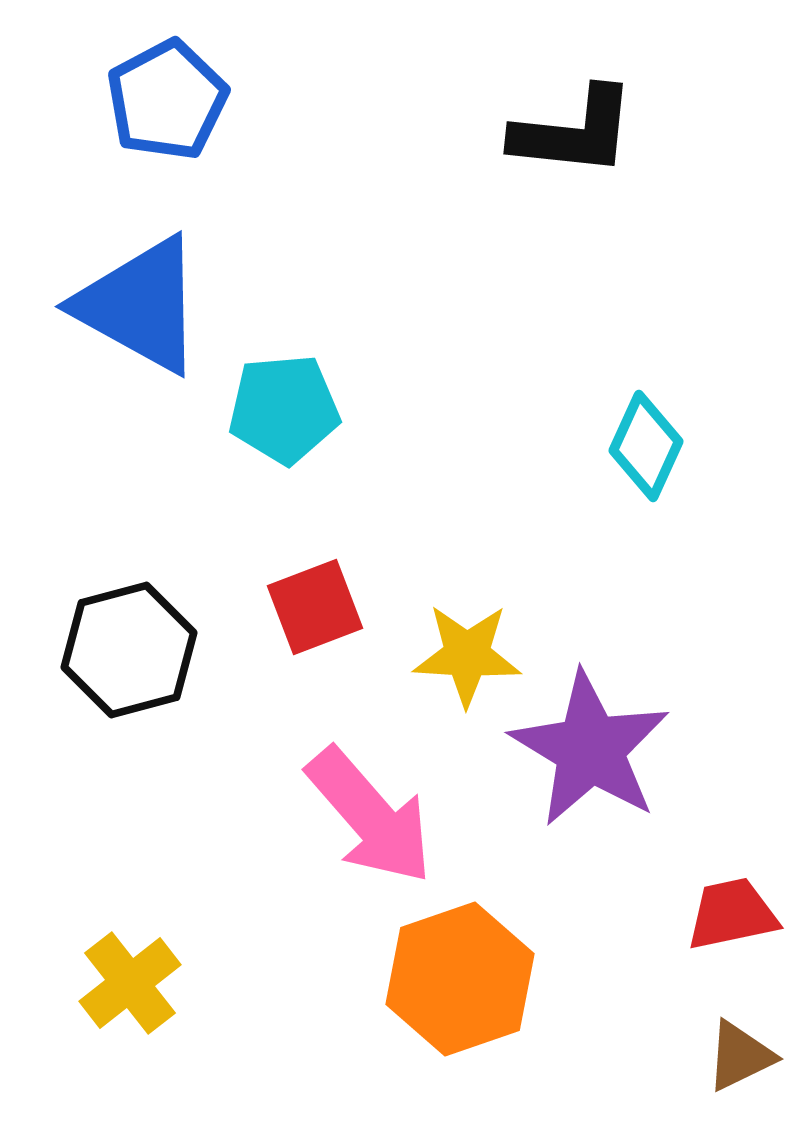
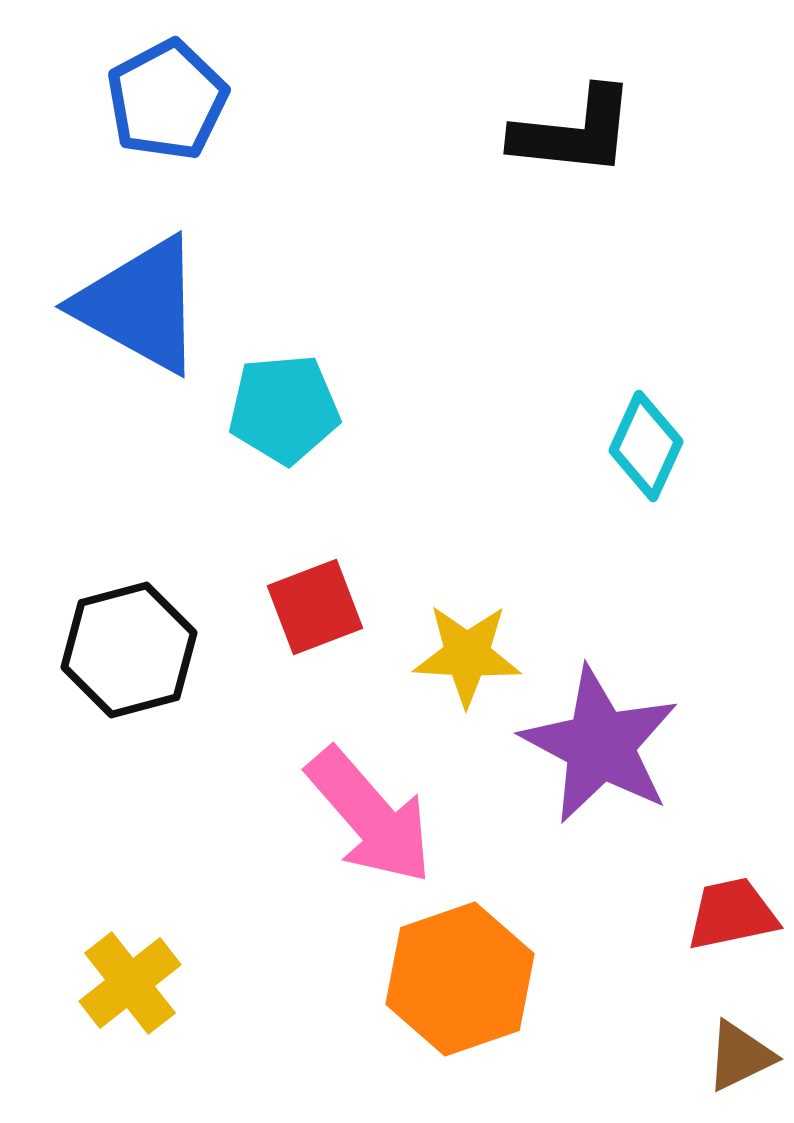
purple star: moved 10 px right, 4 px up; rotated 3 degrees counterclockwise
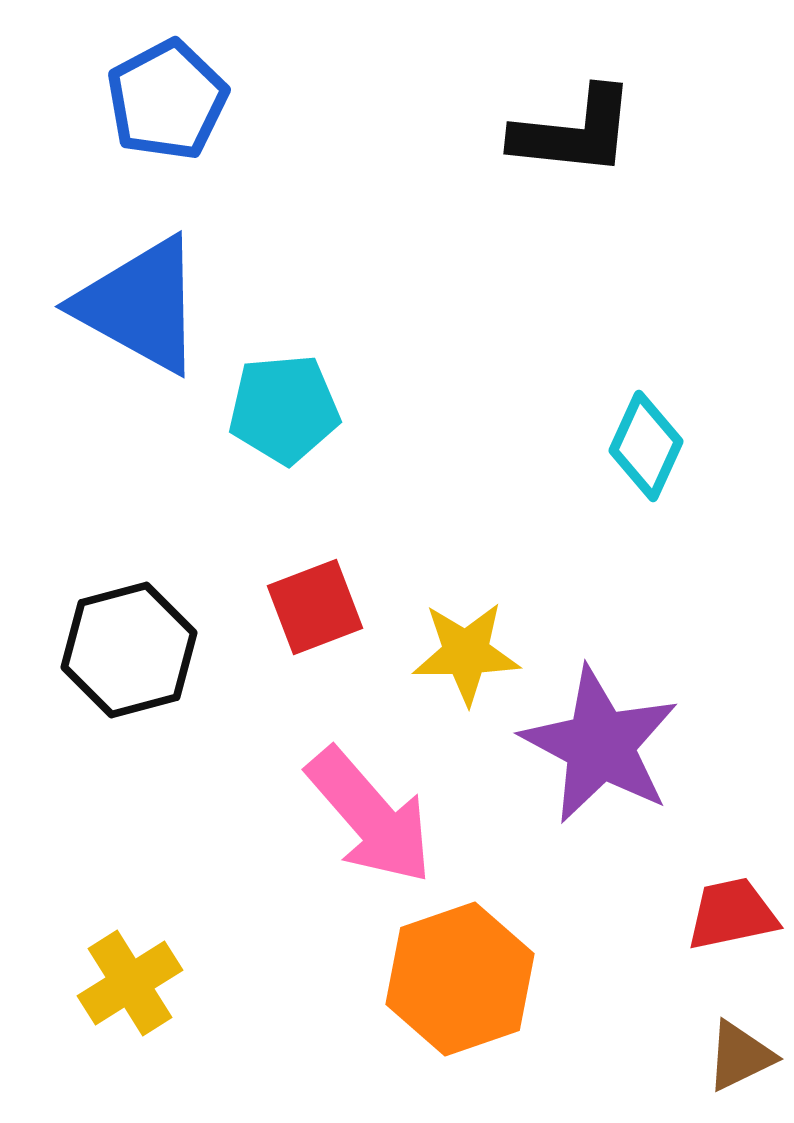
yellow star: moved 1 px left, 2 px up; rotated 4 degrees counterclockwise
yellow cross: rotated 6 degrees clockwise
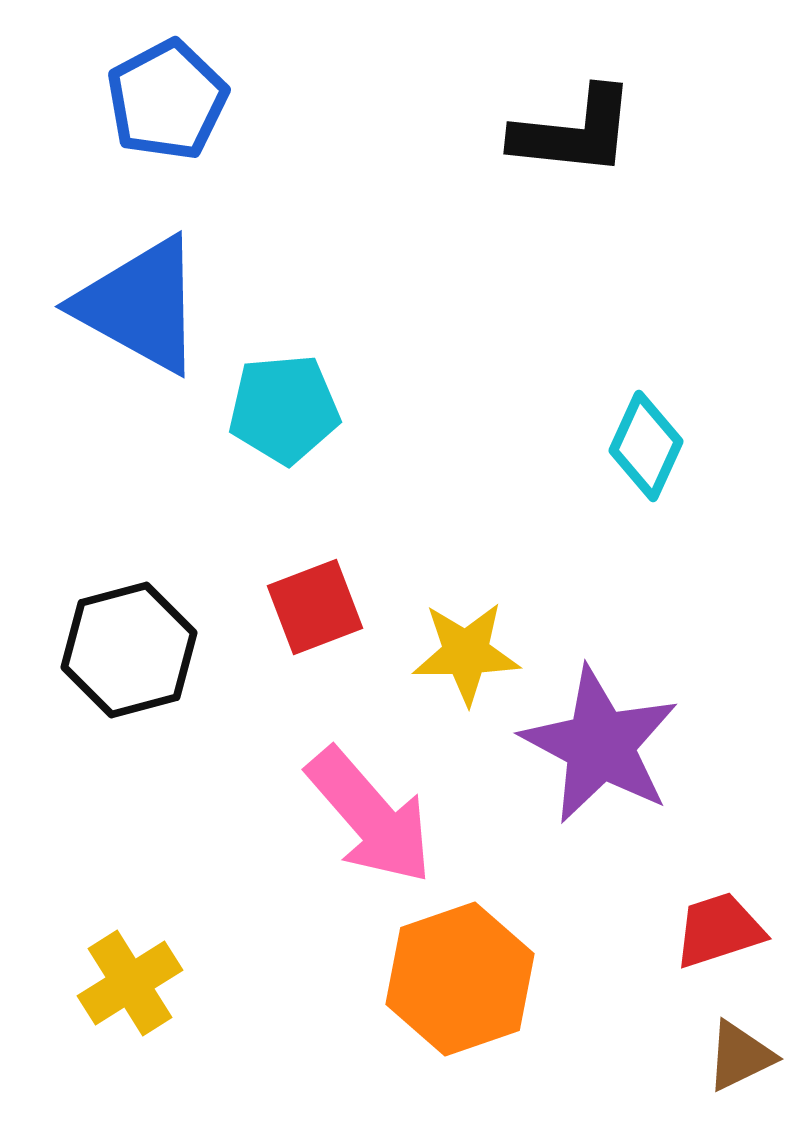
red trapezoid: moved 13 px left, 16 px down; rotated 6 degrees counterclockwise
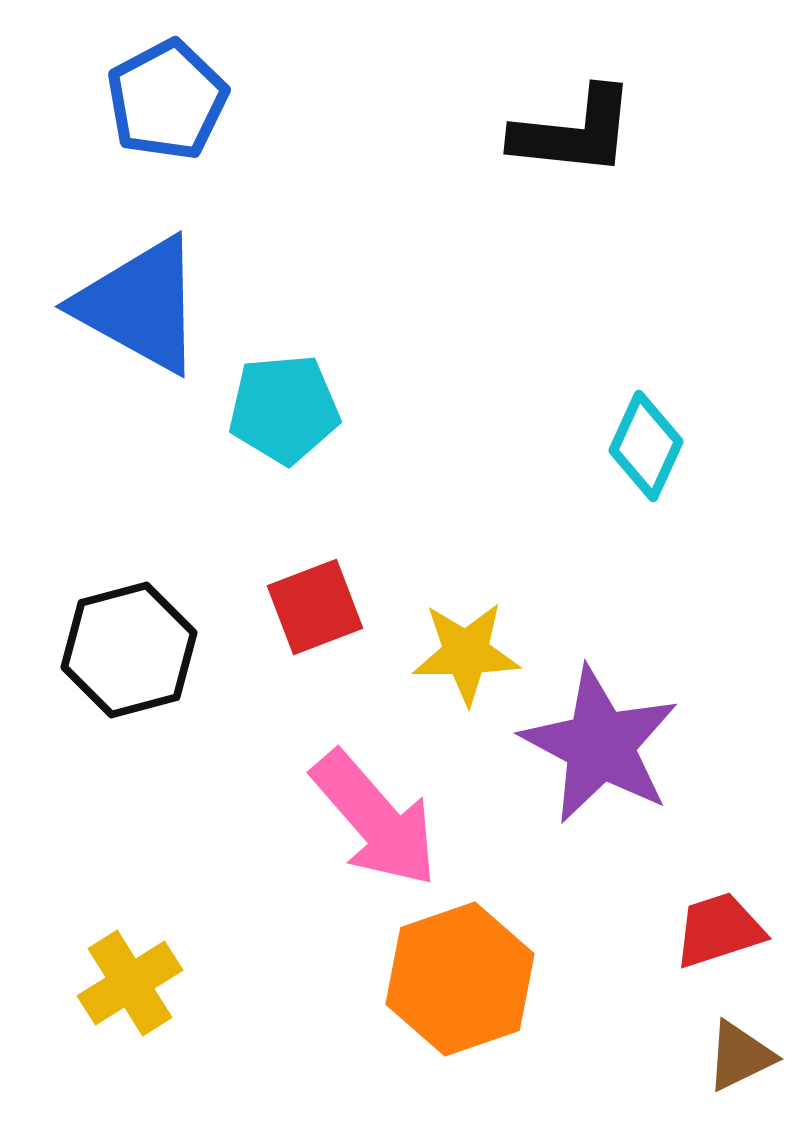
pink arrow: moved 5 px right, 3 px down
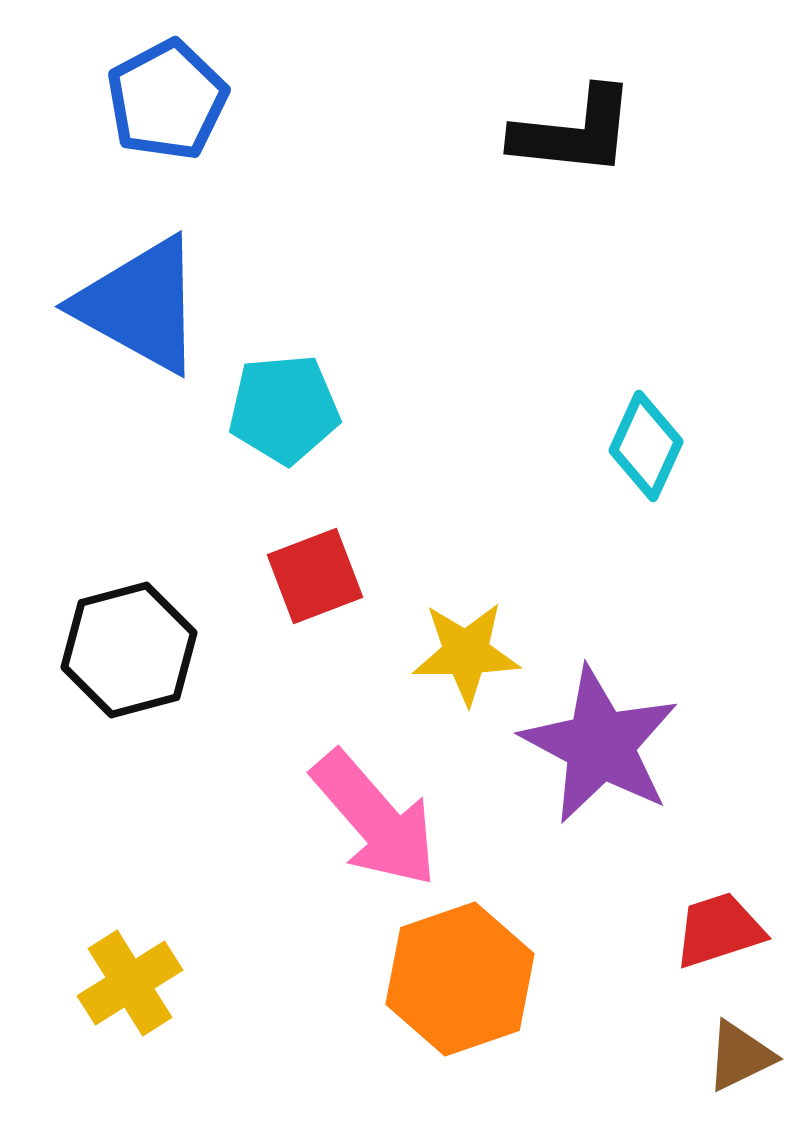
red square: moved 31 px up
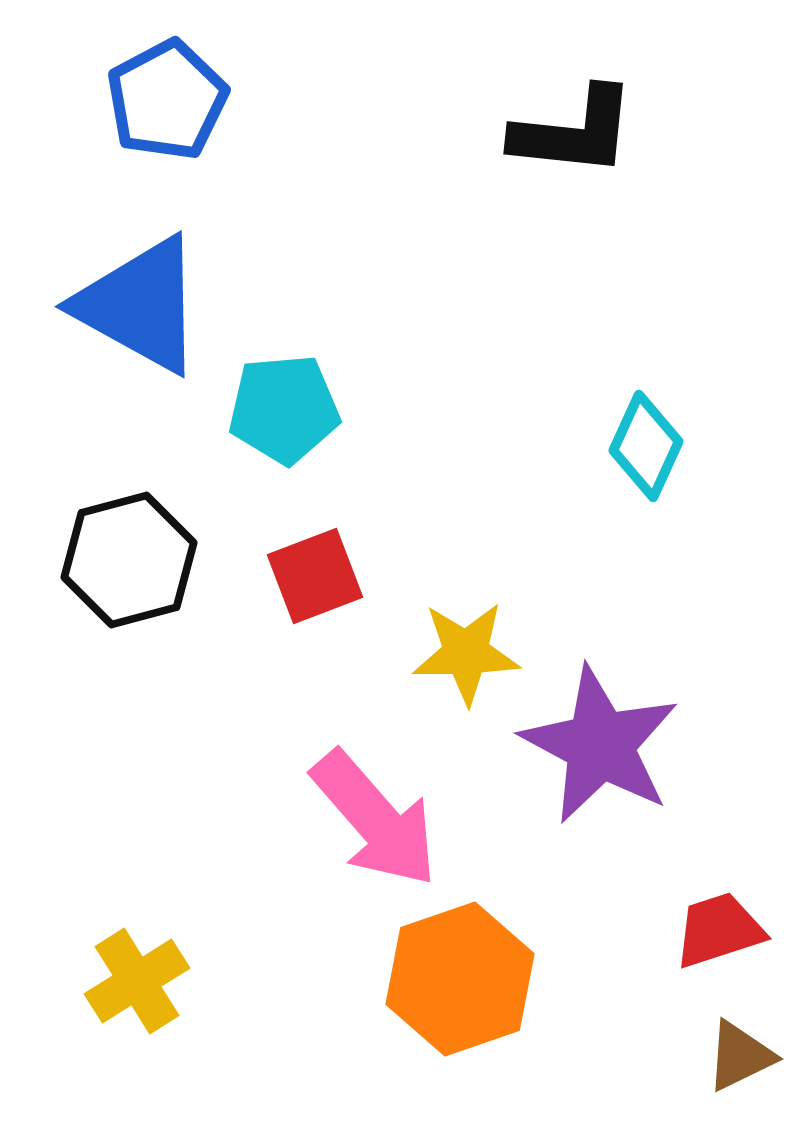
black hexagon: moved 90 px up
yellow cross: moved 7 px right, 2 px up
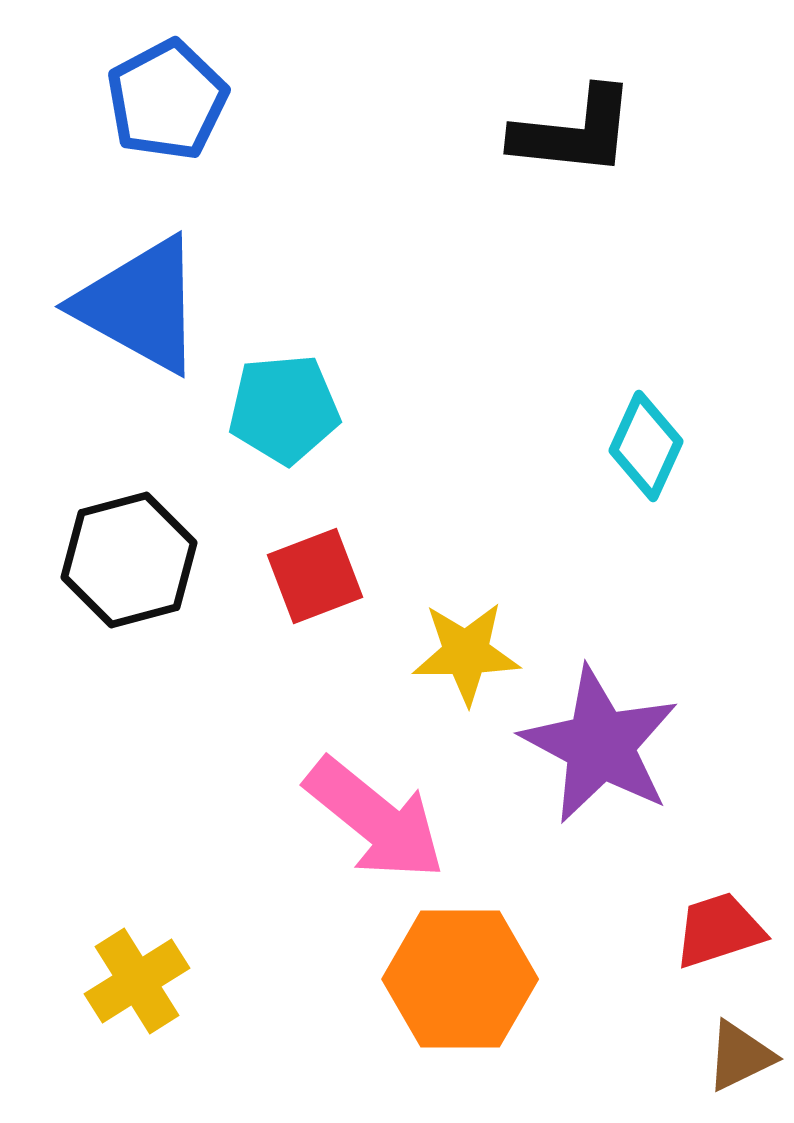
pink arrow: rotated 10 degrees counterclockwise
orange hexagon: rotated 19 degrees clockwise
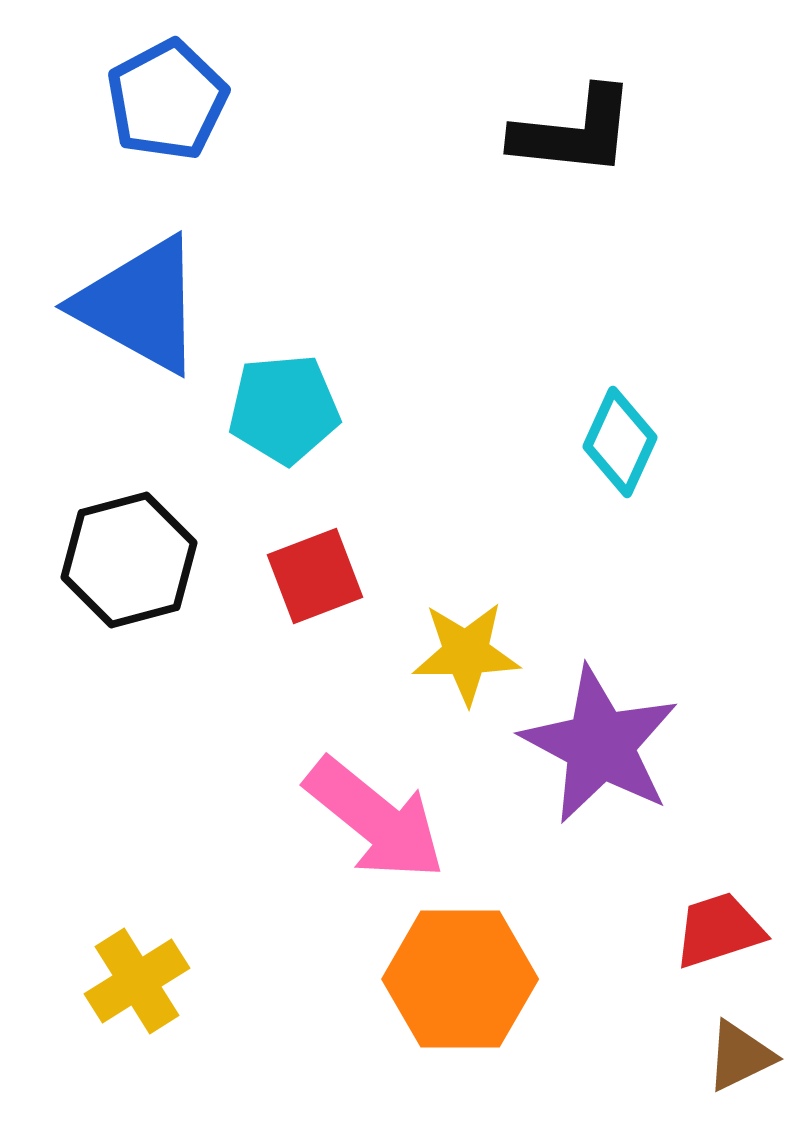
cyan diamond: moved 26 px left, 4 px up
